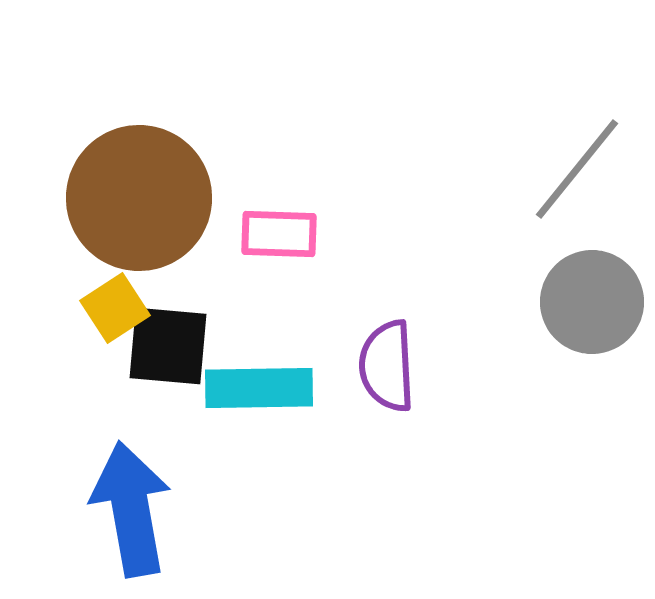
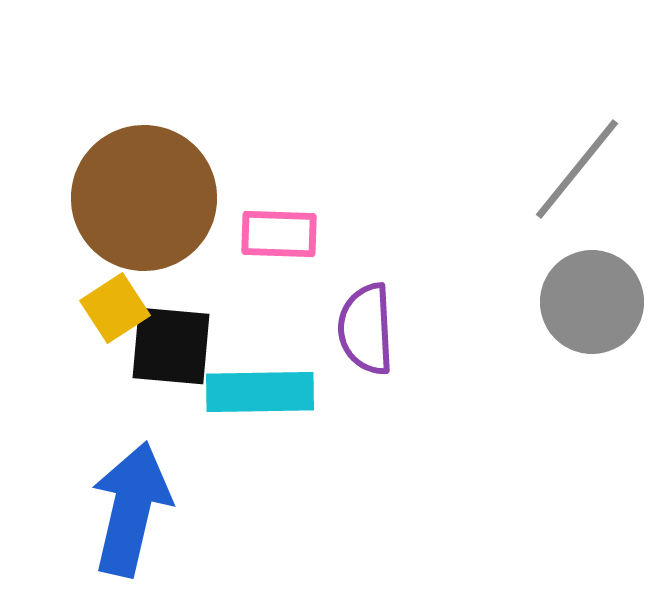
brown circle: moved 5 px right
black square: moved 3 px right
purple semicircle: moved 21 px left, 37 px up
cyan rectangle: moved 1 px right, 4 px down
blue arrow: rotated 23 degrees clockwise
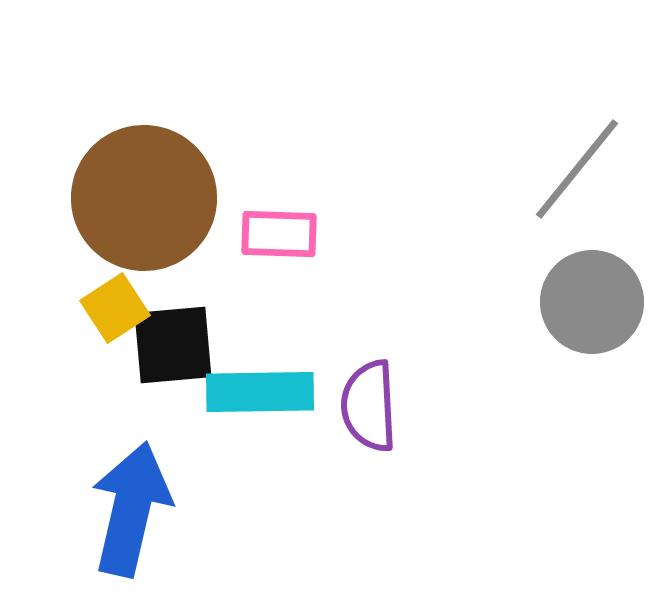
purple semicircle: moved 3 px right, 77 px down
black square: moved 2 px right, 1 px up; rotated 10 degrees counterclockwise
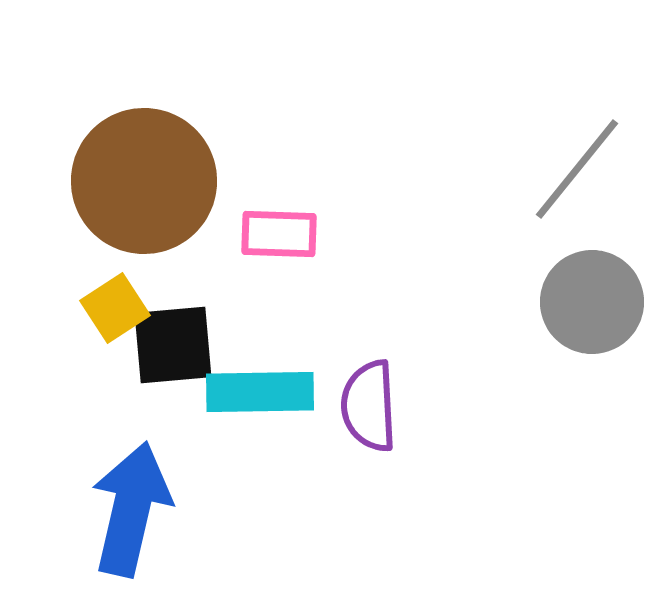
brown circle: moved 17 px up
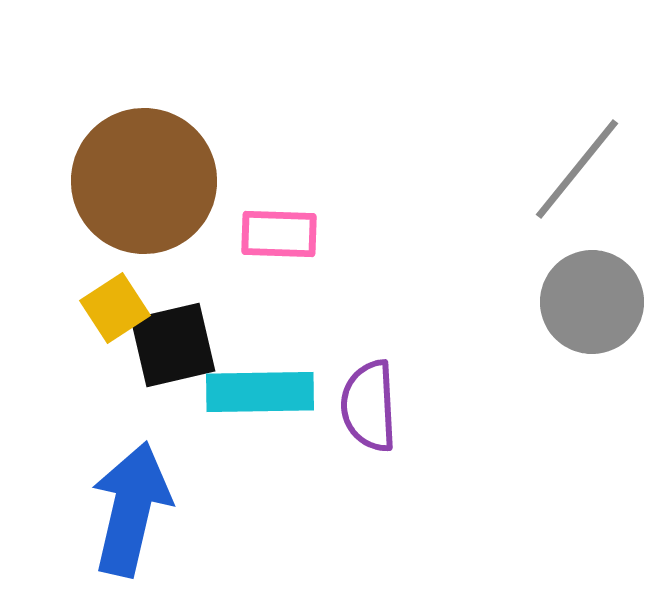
black square: rotated 8 degrees counterclockwise
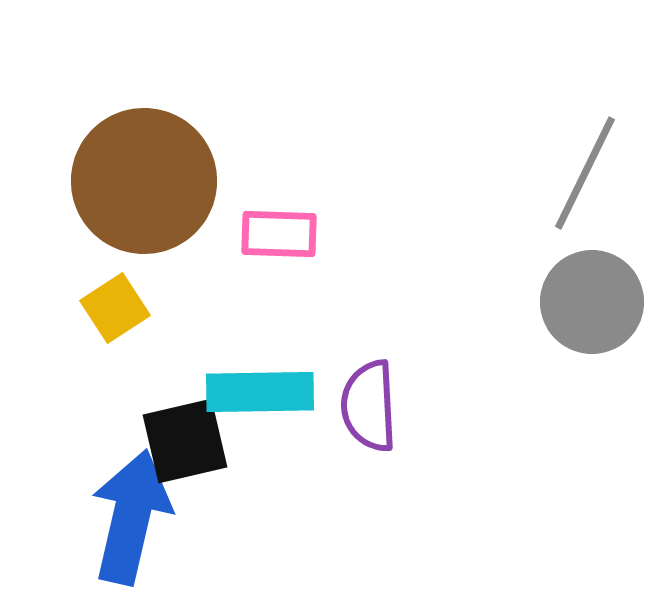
gray line: moved 8 px right, 4 px down; rotated 13 degrees counterclockwise
black square: moved 12 px right, 96 px down
blue arrow: moved 8 px down
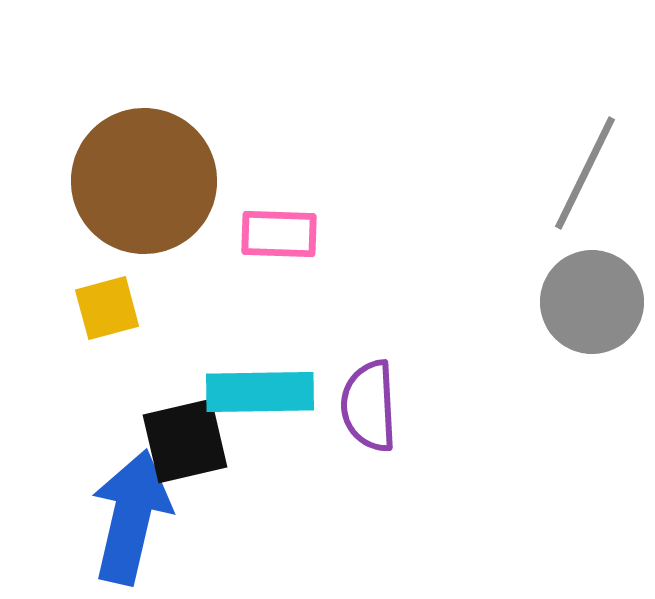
yellow square: moved 8 px left; rotated 18 degrees clockwise
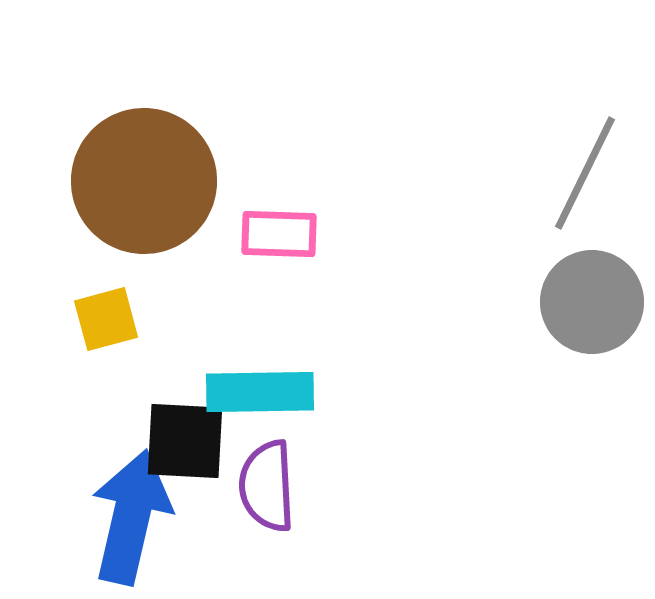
yellow square: moved 1 px left, 11 px down
purple semicircle: moved 102 px left, 80 px down
black square: rotated 16 degrees clockwise
